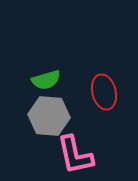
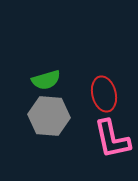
red ellipse: moved 2 px down
pink L-shape: moved 37 px right, 16 px up
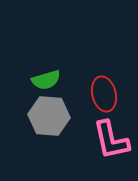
pink L-shape: moved 1 px left, 1 px down
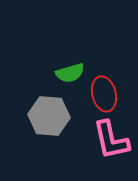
green semicircle: moved 24 px right, 7 px up
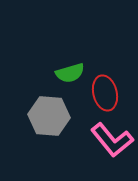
red ellipse: moved 1 px right, 1 px up
pink L-shape: moved 1 px right; rotated 27 degrees counterclockwise
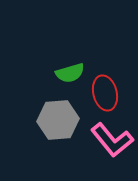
gray hexagon: moved 9 px right, 4 px down; rotated 9 degrees counterclockwise
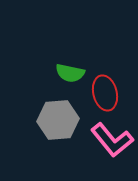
green semicircle: rotated 28 degrees clockwise
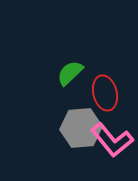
green semicircle: rotated 124 degrees clockwise
gray hexagon: moved 23 px right, 8 px down
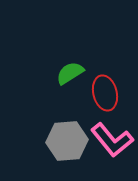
green semicircle: rotated 12 degrees clockwise
gray hexagon: moved 14 px left, 13 px down
